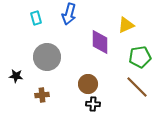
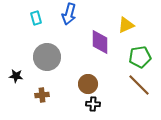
brown line: moved 2 px right, 2 px up
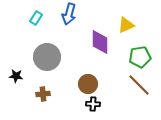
cyan rectangle: rotated 48 degrees clockwise
brown cross: moved 1 px right, 1 px up
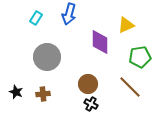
black star: moved 16 px down; rotated 16 degrees clockwise
brown line: moved 9 px left, 2 px down
black cross: moved 2 px left; rotated 24 degrees clockwise
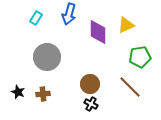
purple diamond: moved 2 px left, 10 px up
brown circle: moved 2 px right
black star: moved 2 px right
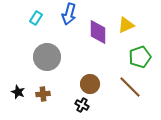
green pentagon: rotated 10 degrees counterclockwise
black cross: moved 9 px left, 1 px down
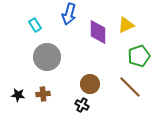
cyan rectangle: moved 1 px left, 7 px down; rotated 64 degrees counterclockwise
green pentagon: moved 1 px left, 1 px up
black star: moved 3 px down; rotated 16 degrees counterclockwise
